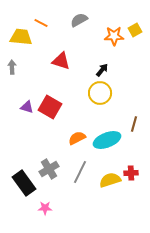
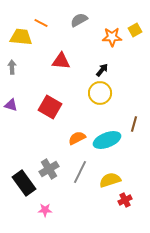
orange star: moved 2 px left, 1 px down
red triangle: rotated 12 degrees counterclockwise
purple triangle: moved 16 px left, 2 px up
red cross: moved 6 px left, 27 px down; rotated 24 degrees counterclockwise
pink star: moved 2 px down
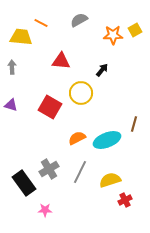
orange star: moved 1 px right, 2 px up
yellow circle: moved 19 px left
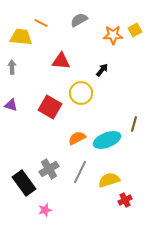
yellow semicircle: moved 1 px left
pink star: rotated 16 degrees counterclockwise
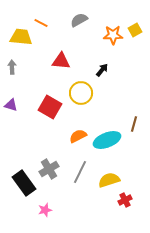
orange semicircle: moved 1 px right, 2 px up
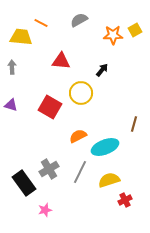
cyan ellipse: moved 2 px left, 7 px down
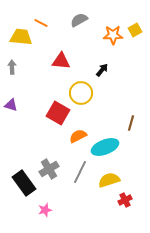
red square: moved 8 px right, 6 px down
brown line: moved 3 px left, 1 px up
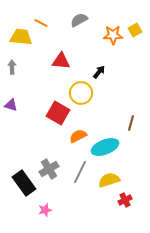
black arrow: moved 3 px left, 2 px down
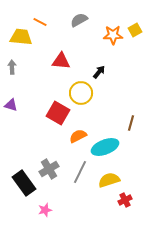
orange line: moved 1 px left, 1 px up
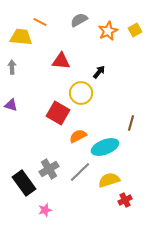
orange star: moved 5 px left, 4 px up; rotated 24 degrees counterclockwise
gray line: rotated 20 degrees clockwise
